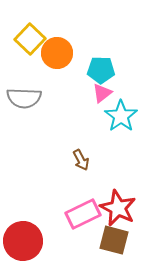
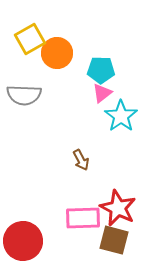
yellow square: rotated 16 degrees clockwise
gray semicircle: moved 3 px up
pink rectangle: moved 4 px down; rotated 24 degrees clockwise
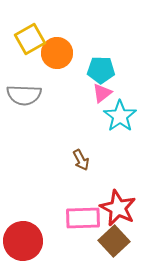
cyan star: moved 1 px left
brown square: moved 1 px down; rotated 32 degrees clockwise
